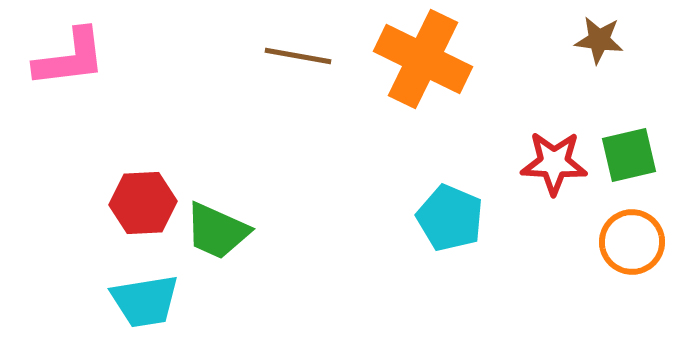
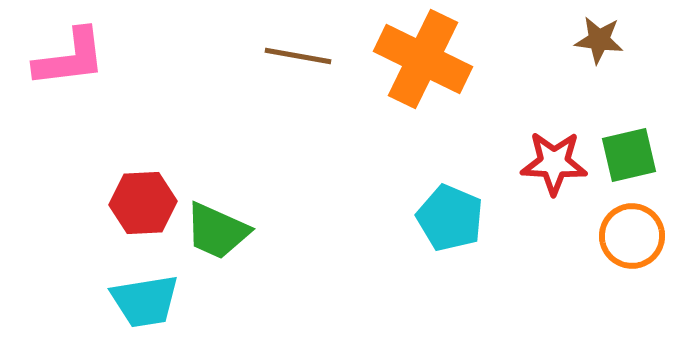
orange circle: moved 6 px up
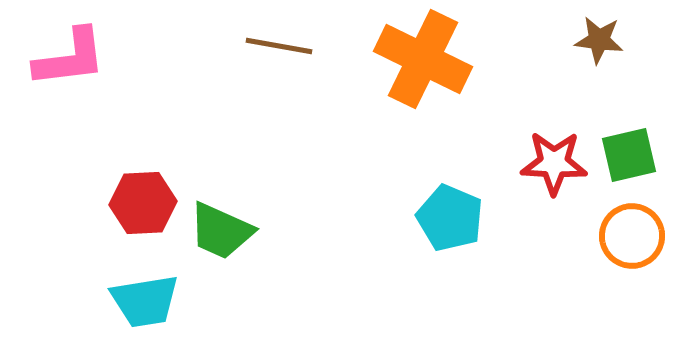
brown line: moved 19 px left, 10 px up
green trapezoid: moved 4 px right
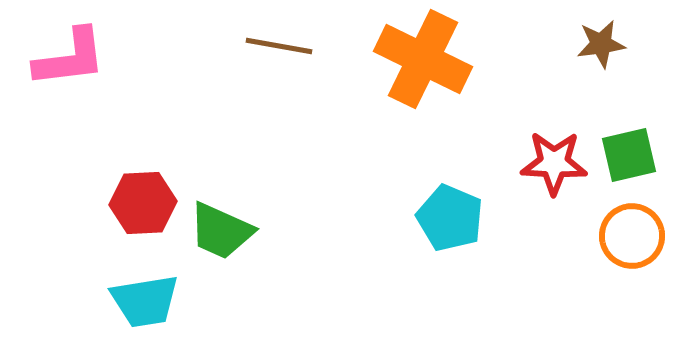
brown star: moved 2 px right, 4 px down; rotated 15 degrees counterclockwise
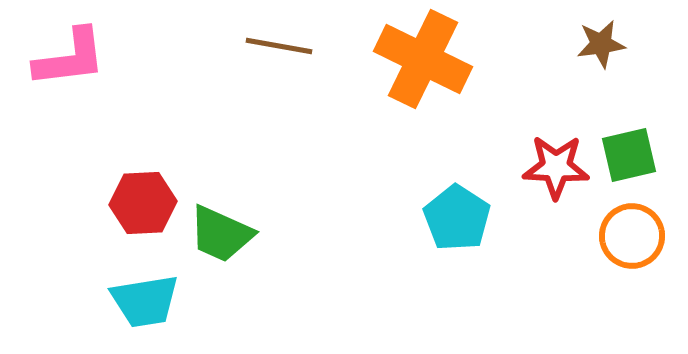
red star: moved 2 px right, 4 px down
cyan pentagon: moved 7 px right; rotated 10 degrees clockwise
green trapezoid: moved 3 px down
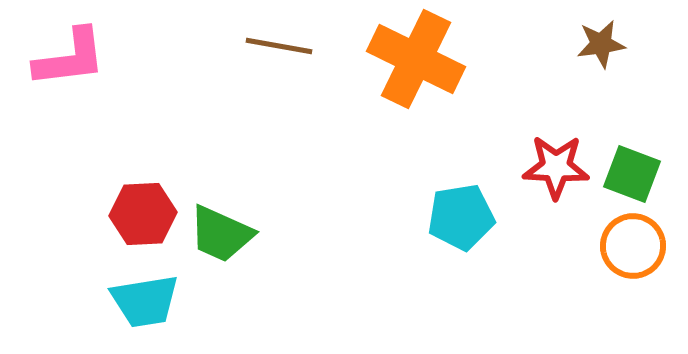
orange cross: moved 7 px left
green square: moved 3 px right, 19 px down; rotated 34 degrees clockwise
red hexagon: moved 11 px down
cyan pentagon: moved 4 px right, 1 px up; rotated 30 degrees clockwise
orange circle: moved 1 px right, 10 px down
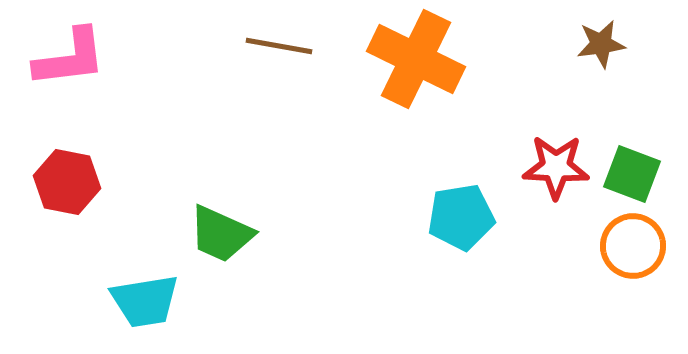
red hexagon: moved 76 px left, 32 px up; rotated 14 degrees clockwise
